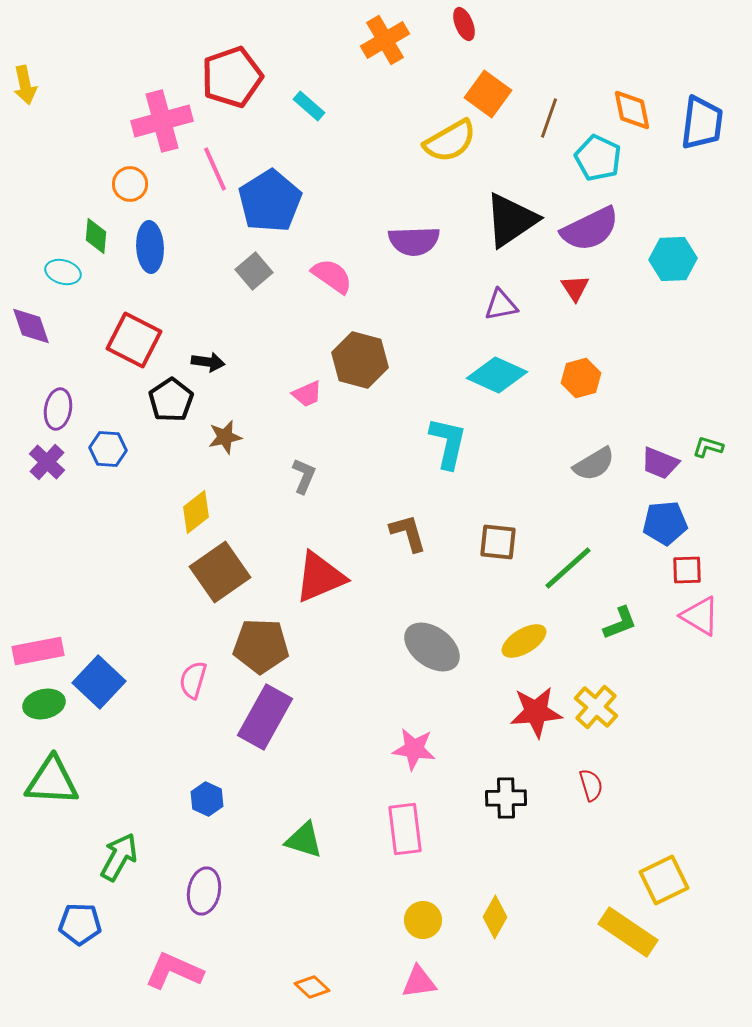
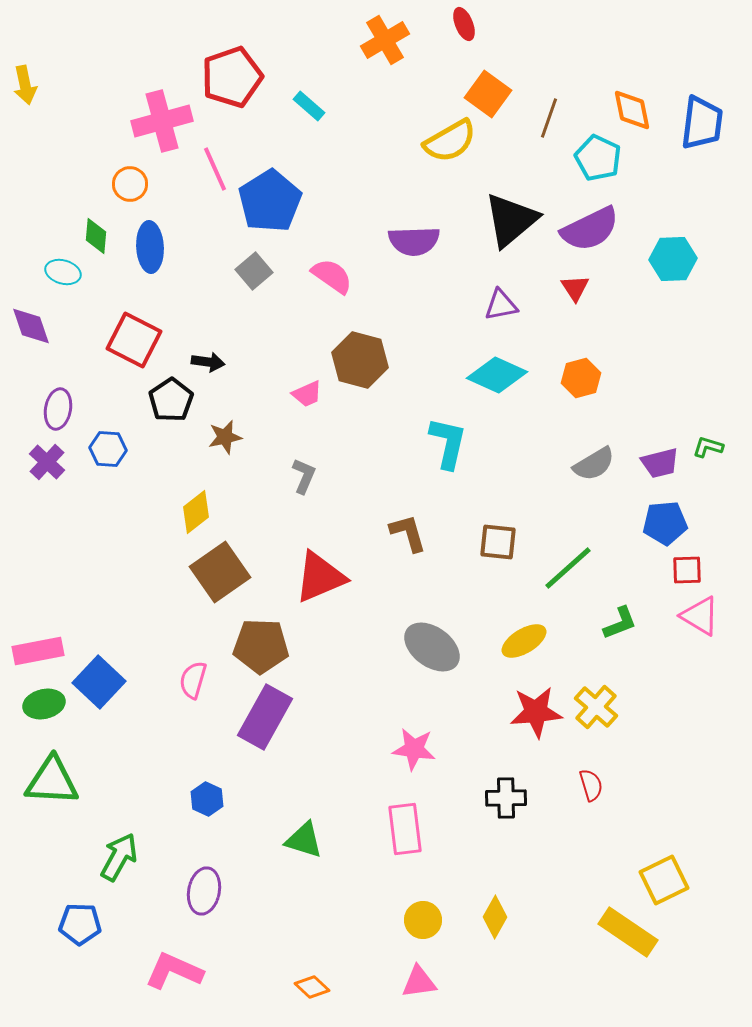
black triangle at (511, 220): rotated 6 degrees counterclockwise
purple trapezoid at (660, 463): rotated 36 degrees counterclockwise
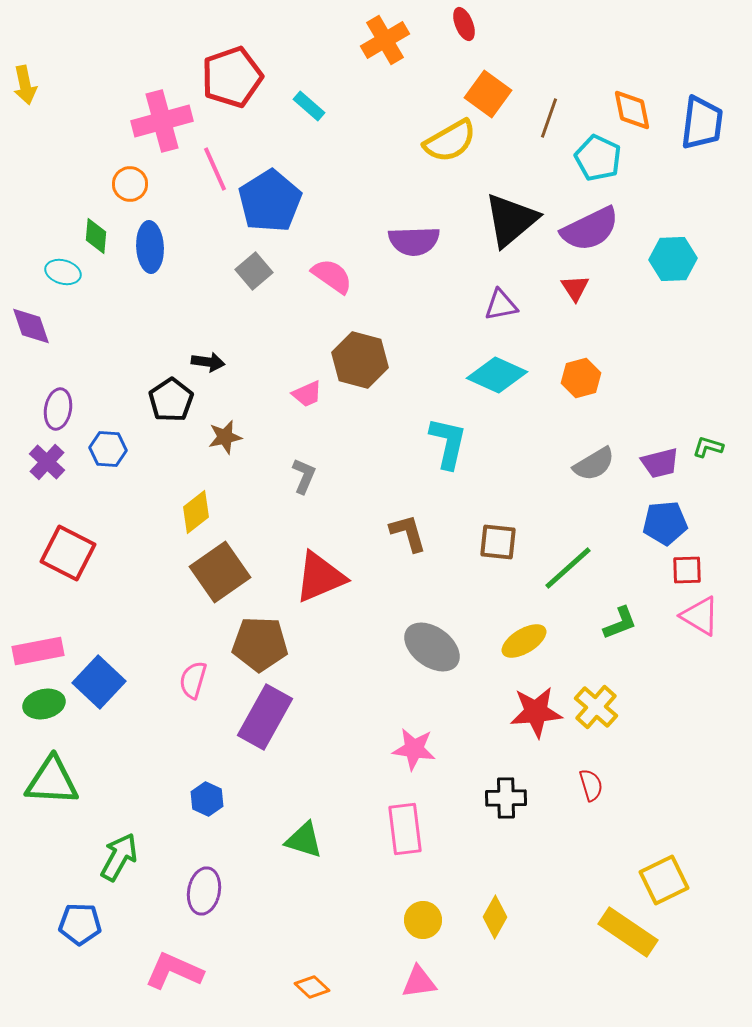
red square at (134, 340): moved 66 px left, 213 px down
brown pentagon at (261, 646): moved 1 px left, 2 px up
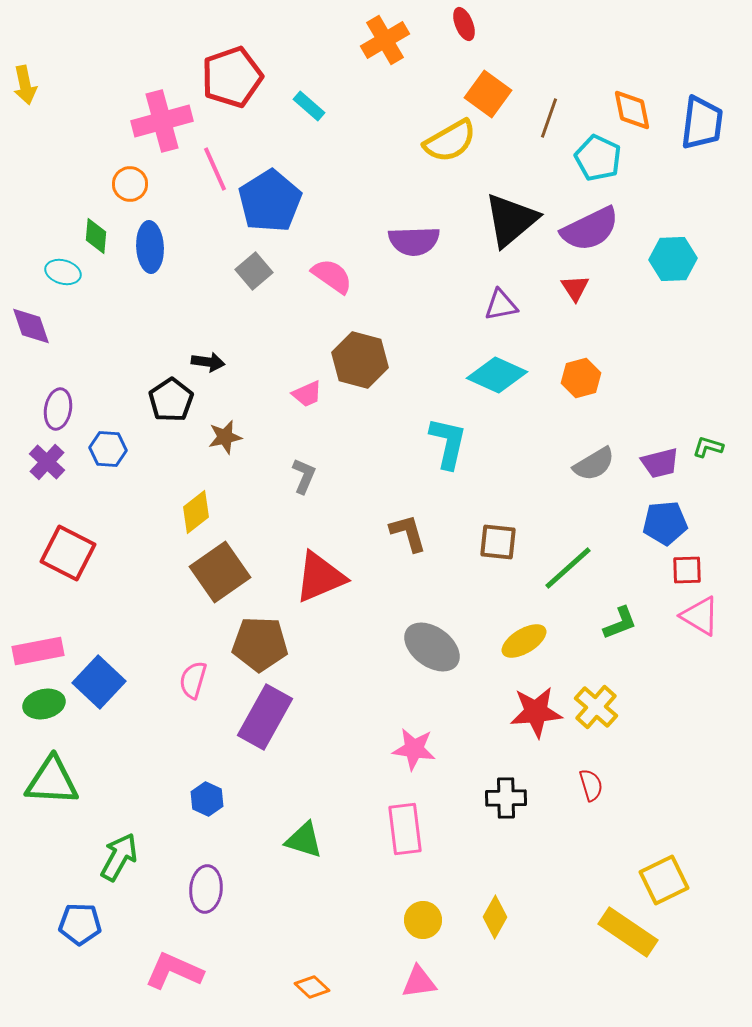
purple ellipse at (204, 891): moved 2 px right, 2 px up; rotated 6 degrees counterclockwise
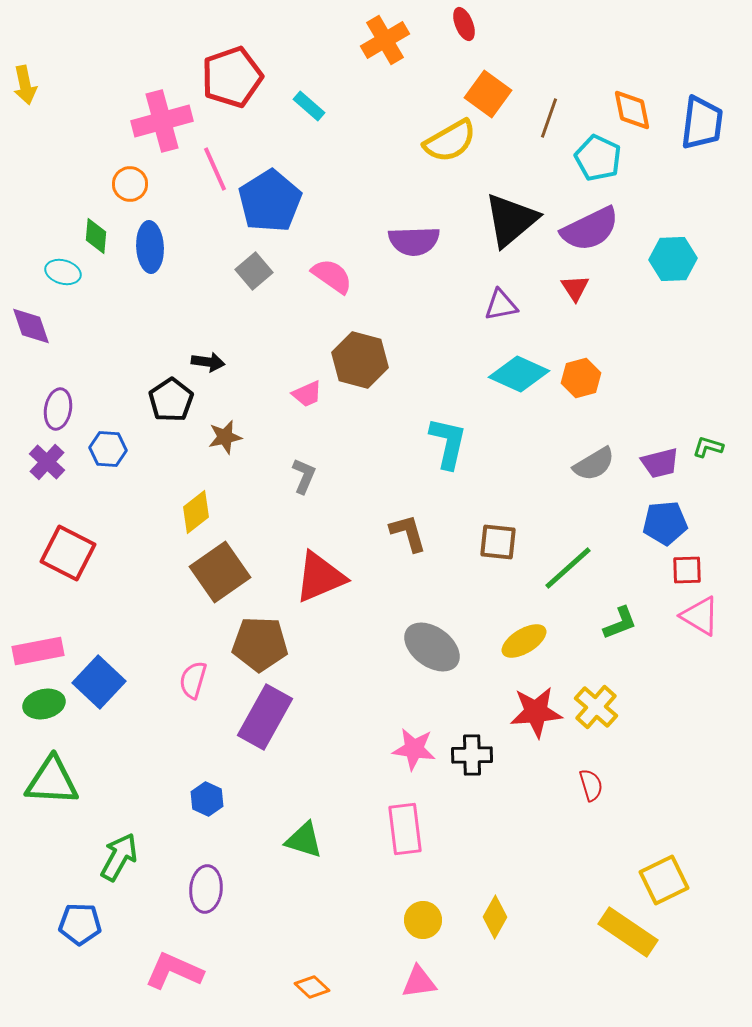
cyan diamond at (497, 375): moved 22 px right, 1 px up
black cross at (506, 798): moved 34 px left, 43 px up
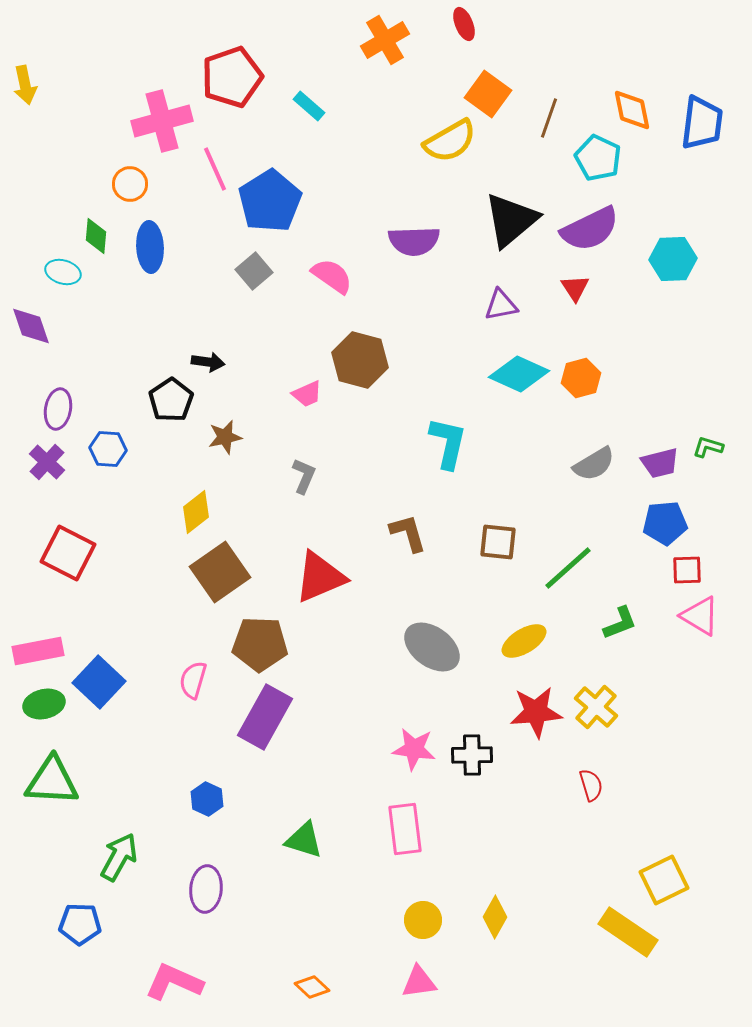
pink L-shape at (174, 971): moved 11 px down
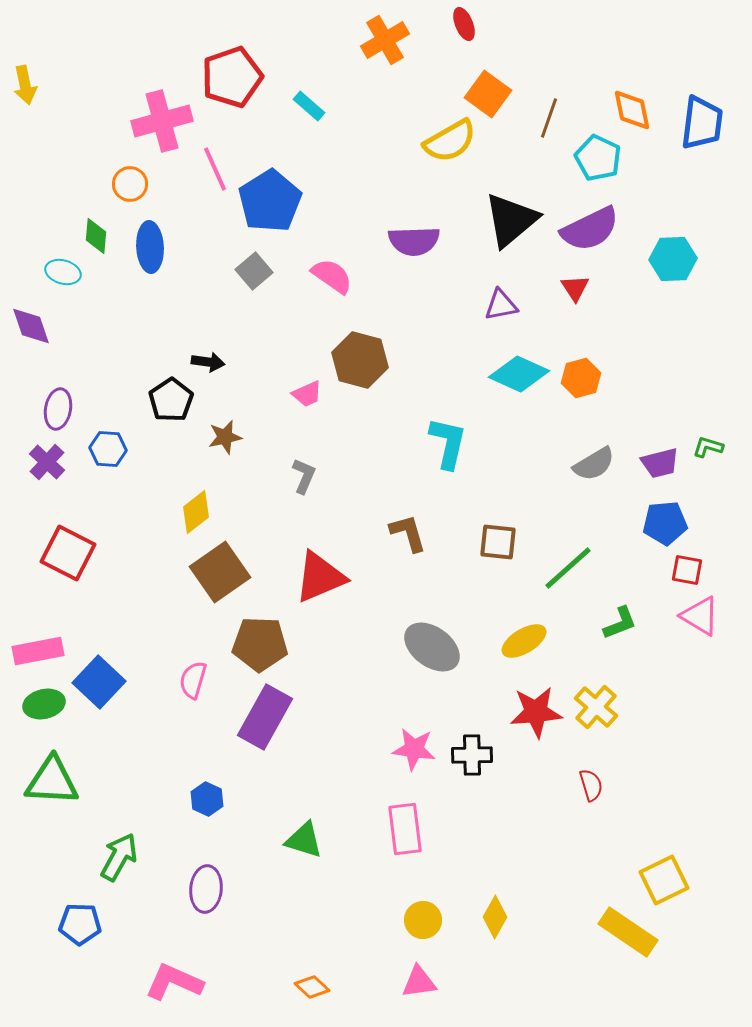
red square at (687, 570): rotated 12 degrees clockwise
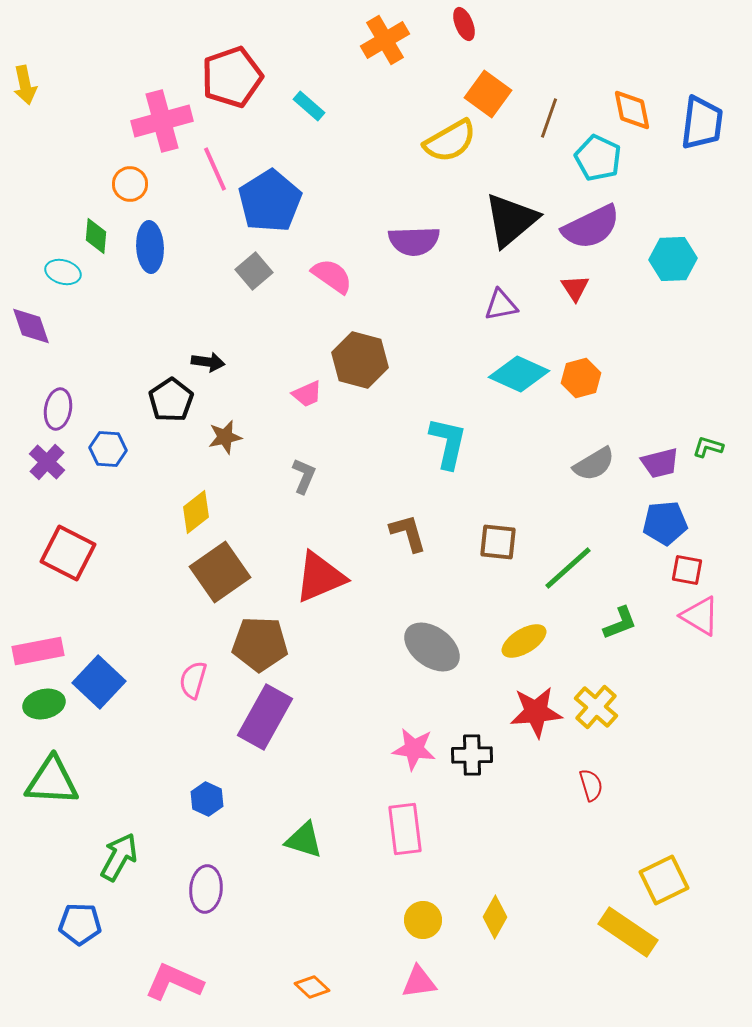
purple semicircle at (590, 229): moved 1 px right, 2 px up
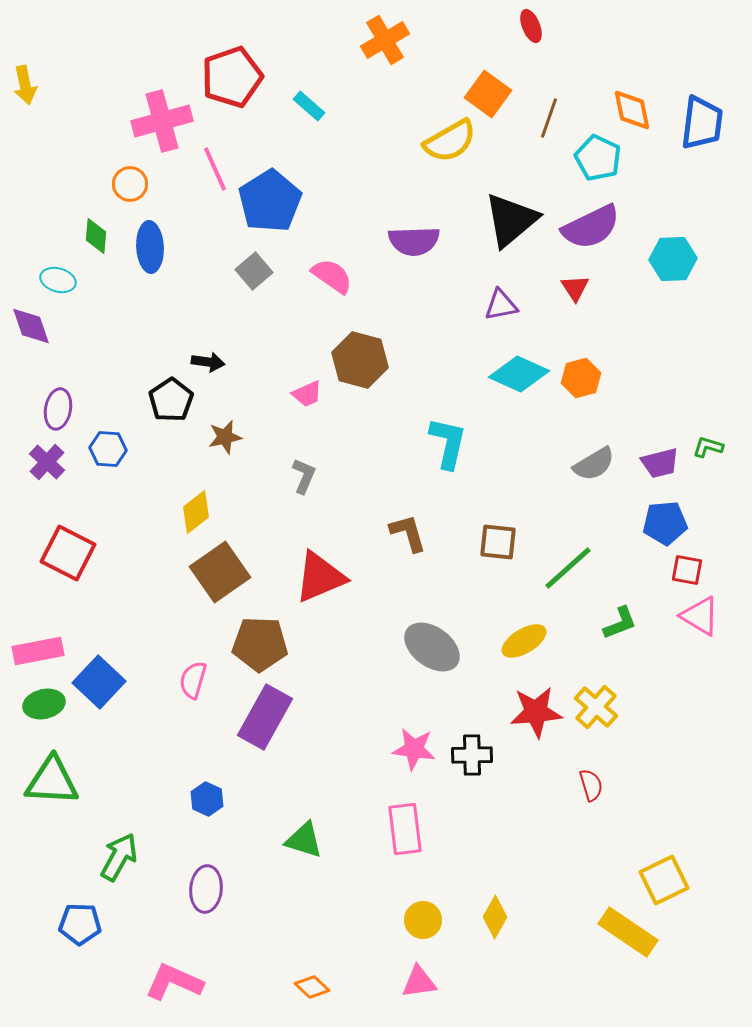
red ellipse at (464, 24): moved 67 px right, 2 px down
cyan ellipse at (63, 272): moved 5 px left, 8 px down
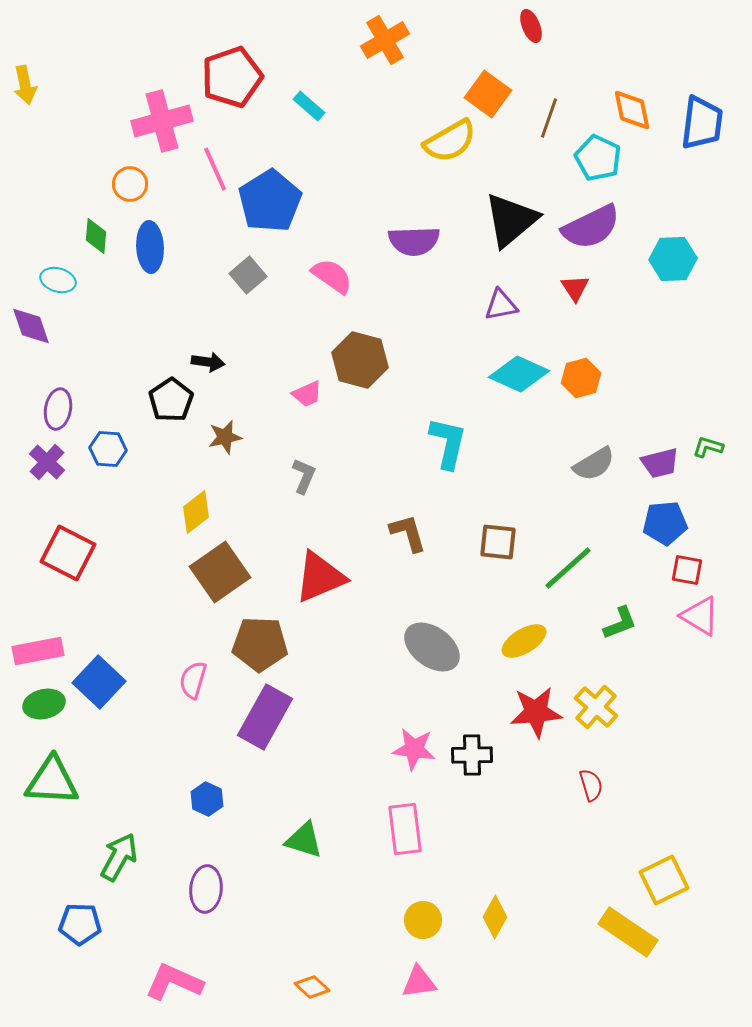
gray square at (254, 271): moved 6 px left, 4 px down
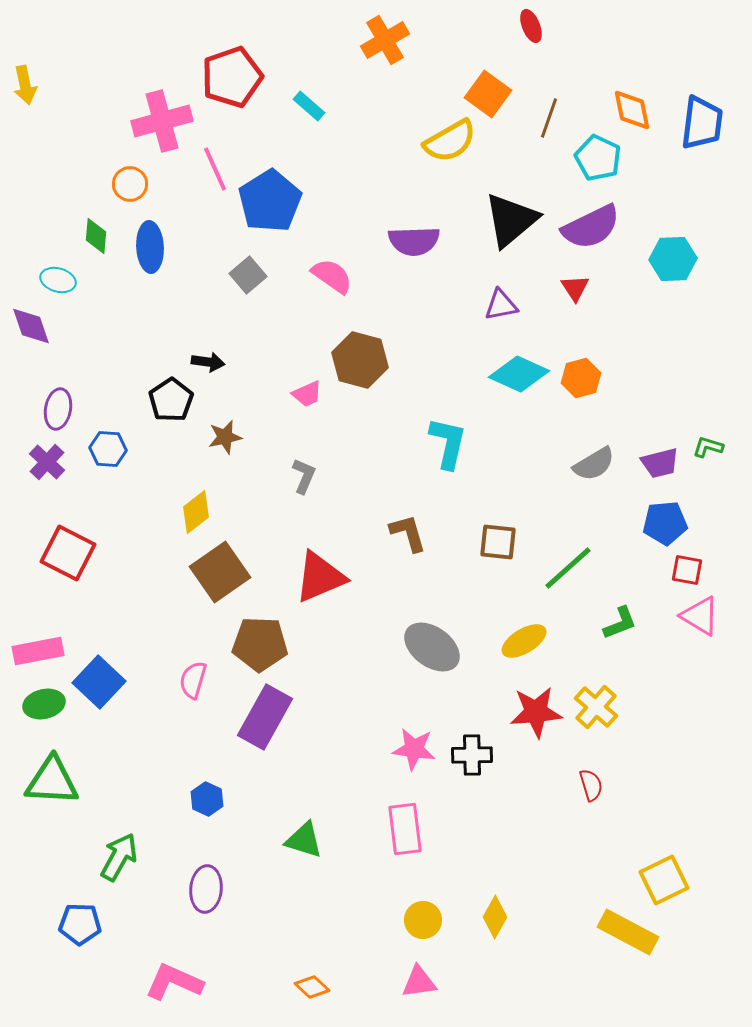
yellow rectangle at (628, 932): rotated 6 degrees counterclockwise
